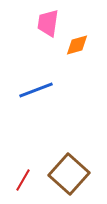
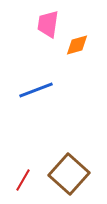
pink trapezoid: moved 1 px down
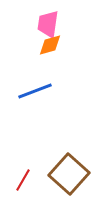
orange diamond: moved 27 px left
blue line: moved 1 px left, 1 px down
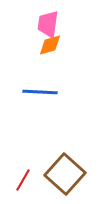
blue line: moved 5 px right, 1 px down; rotated 24 degrees clockwise
brown square: moved 4 px left
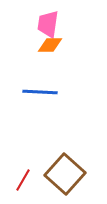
orange diamond: rotated 15 degrees clockwise
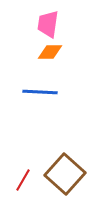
orange diamond: moved 7 px down
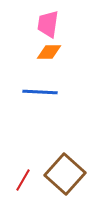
orange diamond: moved 1 px left
